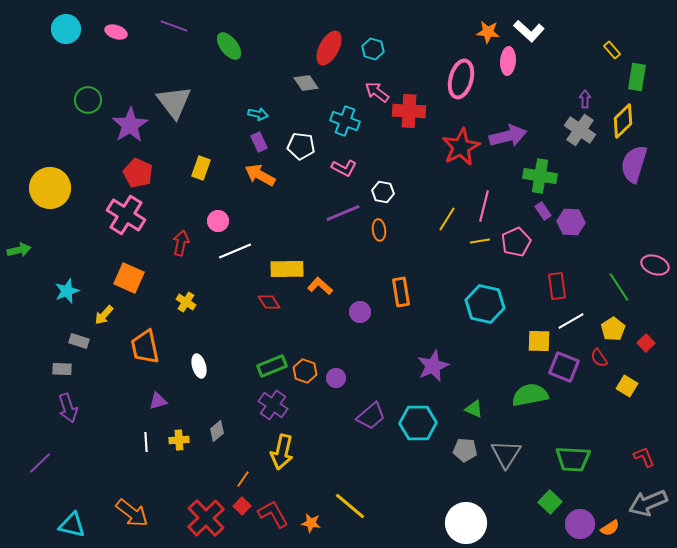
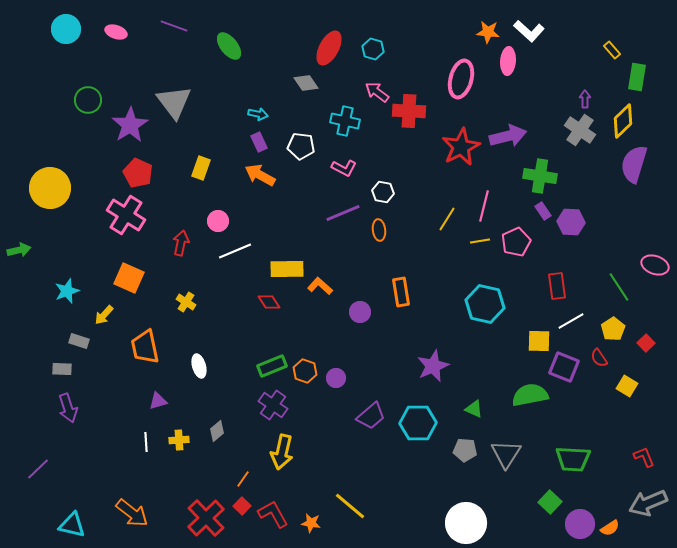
cyan cross at (345, 121): rotated 8 degrees counterclockwise
purple line at (40, 463): moved 2 px left, 6 px down
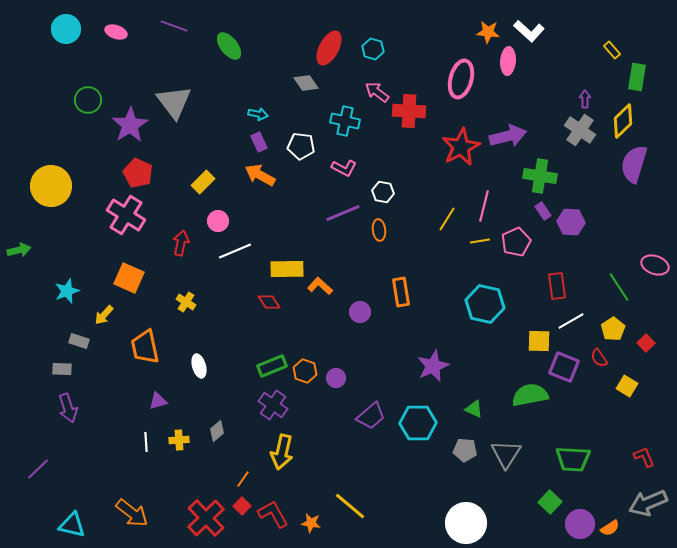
yellow rectangle at (201, 168): moved 2 px right, 14 px down; rotated 25 degrees clockwise
yellow circle at (50, 188): moved 1 px right, 2 px up
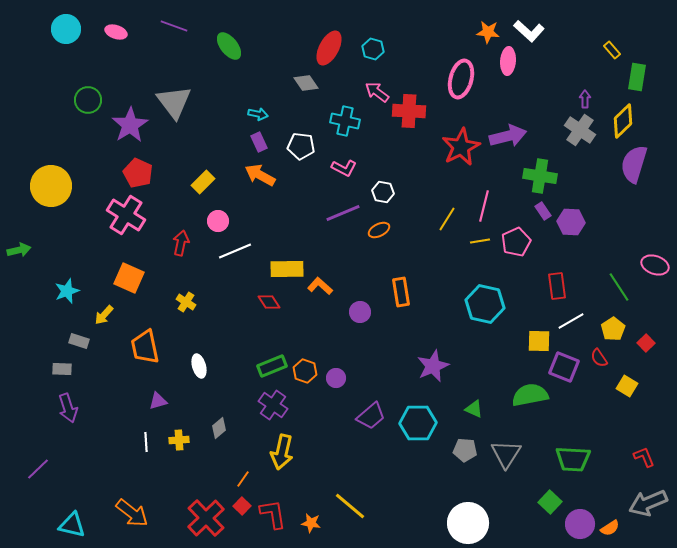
orange ellipse at (379, 230): rotated 70 degrees clockwise
gray diamond at (217, 431): moved 2 px right, 3 px up
red L-shape at (273, 514): rotated 20 degrees clockwise
white circle at (466, 523): moved 2 px right
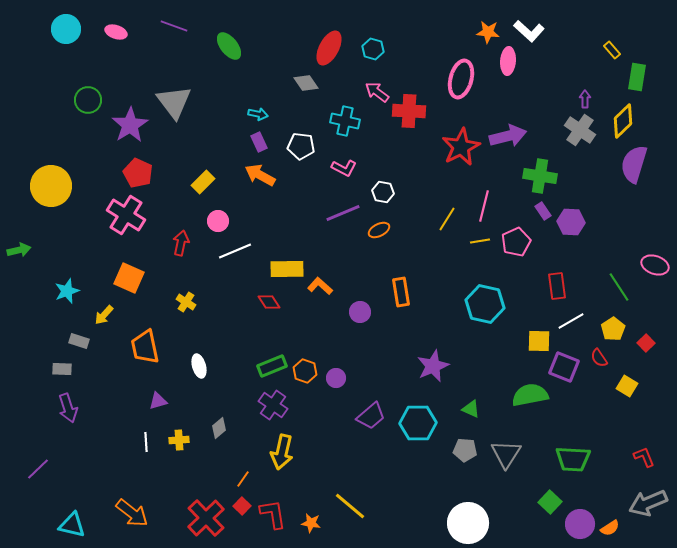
green triangle at (474, 409): moved 3 px left
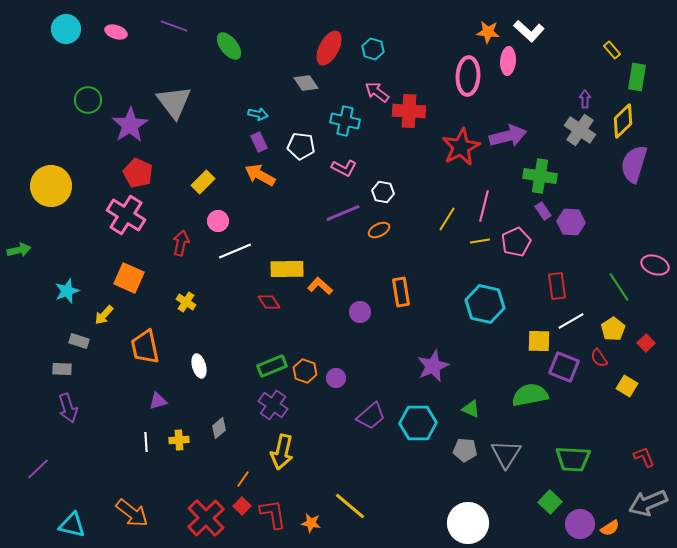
pink ellipse at (461, 79): moved 7 px right, 3 px up; rotated 12 degrees counterclockwise
